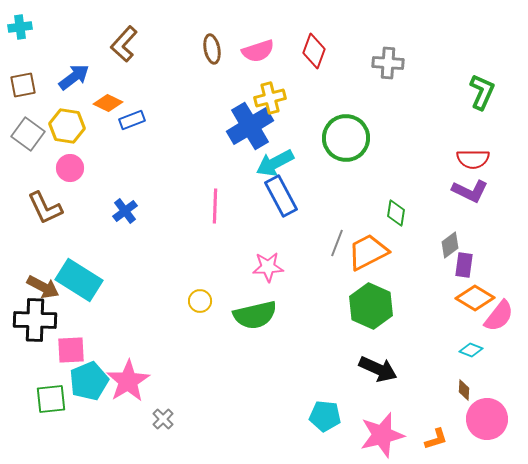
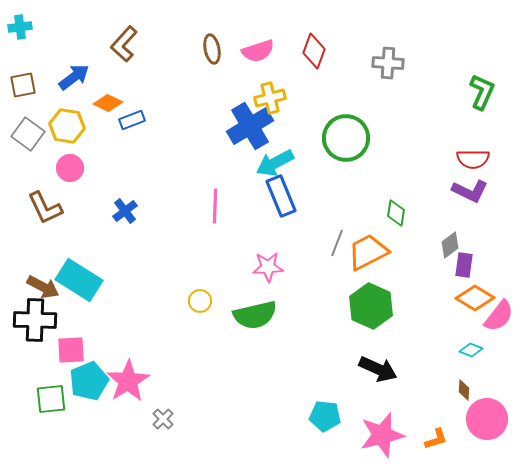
blue rectangle at (281, 196): rotated 6 degrees clockwise
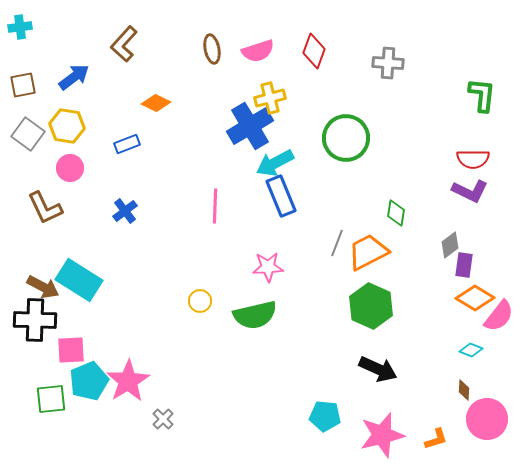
green L-shape at (482, 92): moved 3 px down; rotated 18 degrees counterclockwise
orange diamond at (108, 103): moved 48 px right
blue rectangle at (132, 120): moved 5 px left, 24 px down
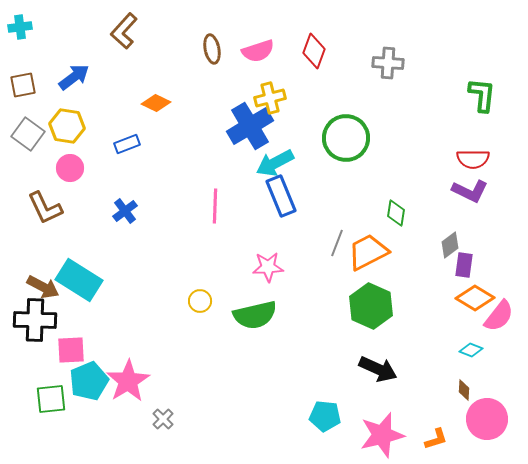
brown L-shape at (124, 44): moved 13 px up
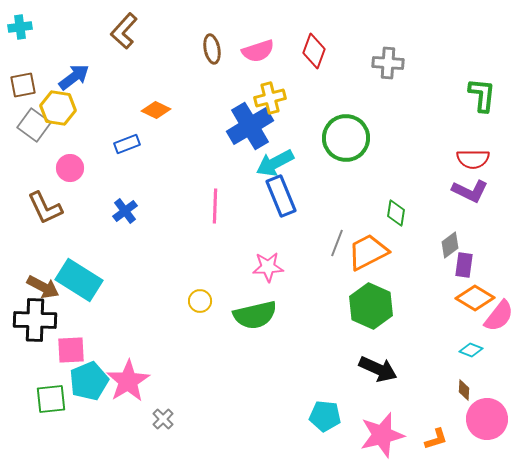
orange diamond at (156, 103): moved 7 px down
yellow hexagon at (67, 126): moved 9 px left, 18 px up
gray square at (28, 134): moved 6 px right, 9 px up
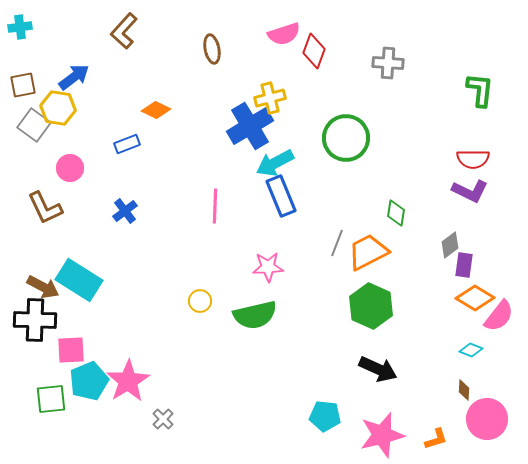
pink semicircle at (258, 51): moved 26 px right, 17 px up
green L-shape at (482, 95): moved 2 px left, 5 px up
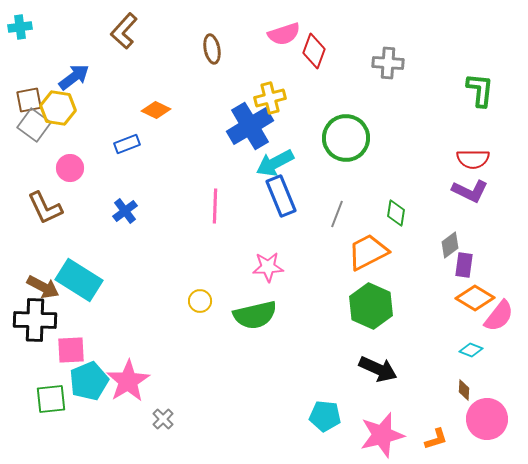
brown square at (23, 85): moved 6 px right, 15 px down
gray line at (337, 243): moved 29 px up
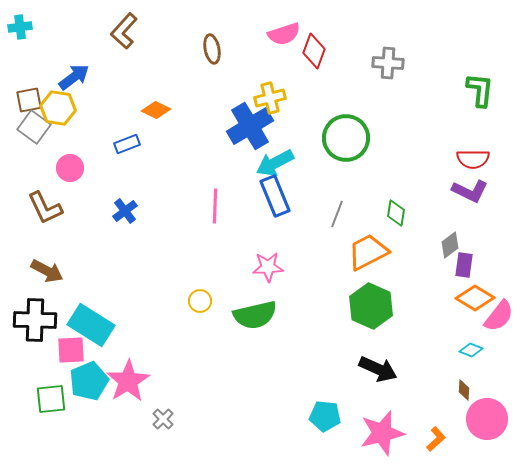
gray square at (34, 125): moved 2 px down
blue rectangle at (281, 196): moved 6 px left
cyan rectangle at (79, 280): moved 12 px right, 45 px down
brown arrow at (43, 287): moved 4 px right, 16 px up
pink star at (382, 435): moved 2 px up
orange L-shape at (436, 439): rotated 25 degrees counterclockwise
